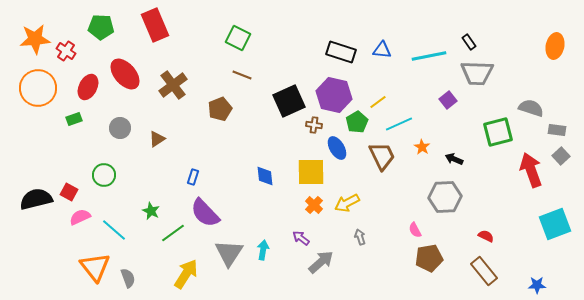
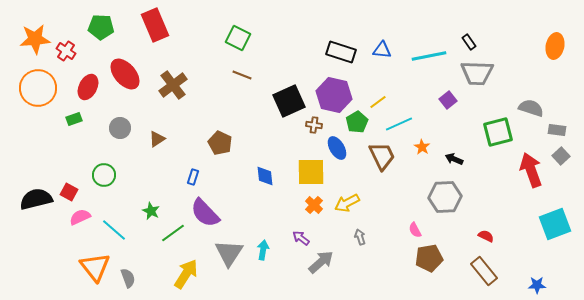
brown pentagon at (220, 109): moved 34 px down; rotated 25 degrees counterclockwise
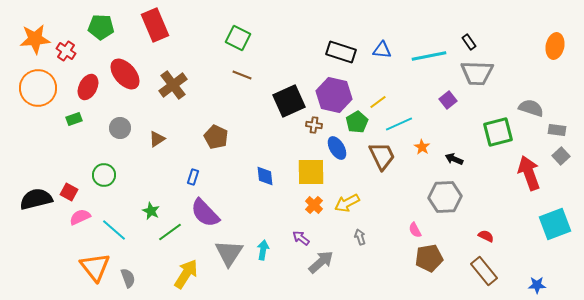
brown pentagon at (220, 143): moved 4 px left, 6 px up
red arrow at (531, 170): moved 2 px left, 3 px down
green line at (173, 233): moved 3 px left, 1 px up
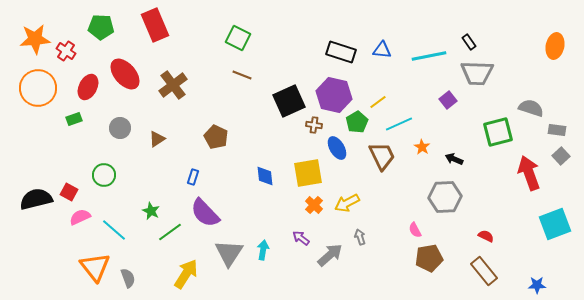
yellow square at (311, 172): moved 3 px left, 1 px down; rotated 8 degrees counterclockwise
gray arrow at (321, 262): moved 9 px right, 7 px up
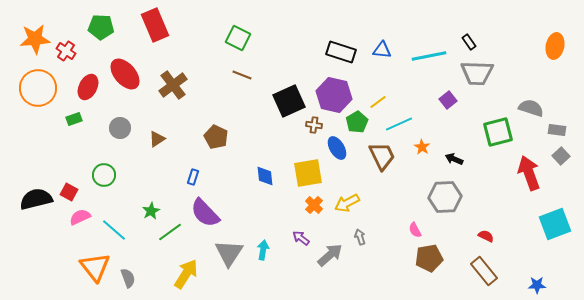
green star at (151, 211): rotated 18 degrees clockwise
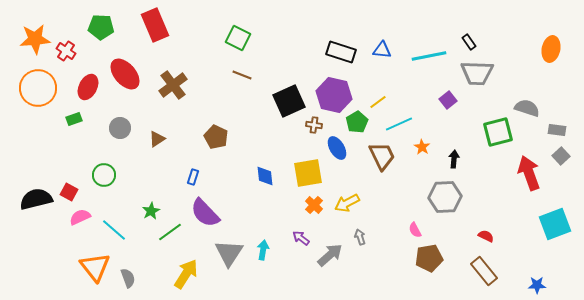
orange ellipse at (555, 46): moved 4 px left, 3 px down
gray semicircle at (531, 108): moved 4 px left
black arrow at (454, 159): rotated 72 degrees clockwise
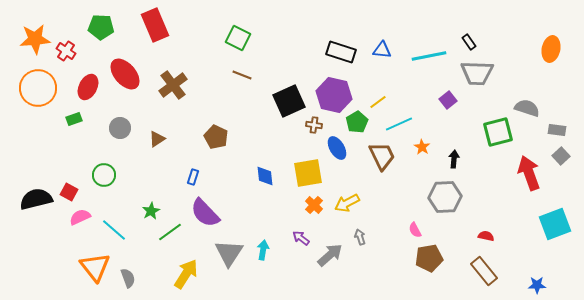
red semicircle at (486, 236): rotated 14 degrees counterclockwise
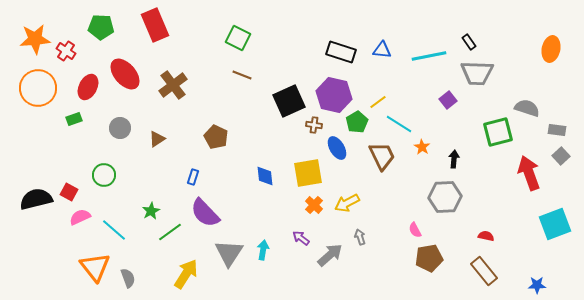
cyan line at (399, 124): rotated 56 degrees clockwise
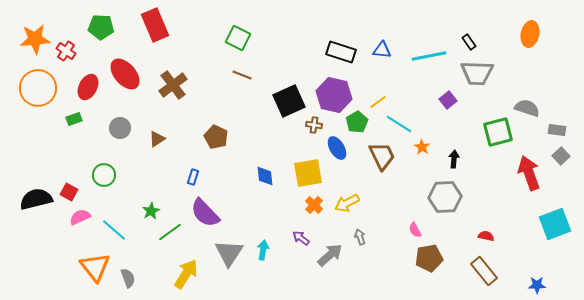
orange ellipse at (551, 49): moved 21 px left, 15 px up
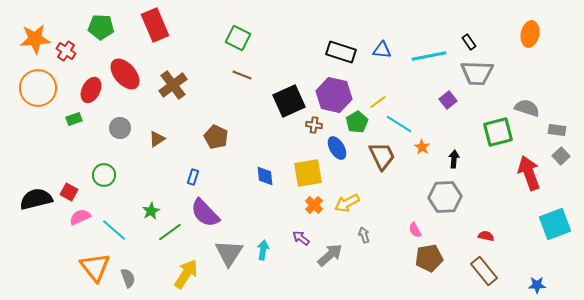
red ellipse at (88, 87): moved 3 px right, 3 px down
gray arrow at (360, 237): moved 4 px right, 2 px up
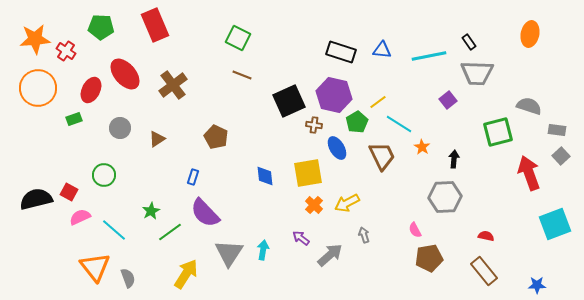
gray semicircle at (527, 108): moved 2 px right, 2 px up
